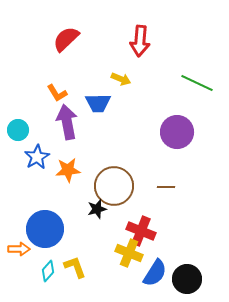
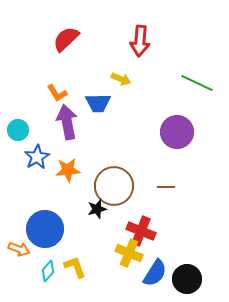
orange arrow: rotated 20 degrees clockwise
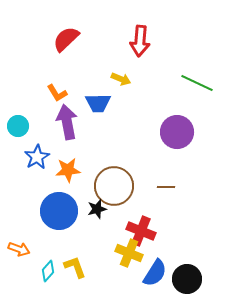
cyan circle: moved 4 px up
blue circle: moved 14 px right, 18 px up
